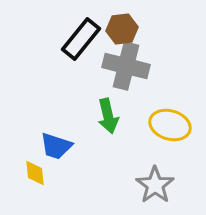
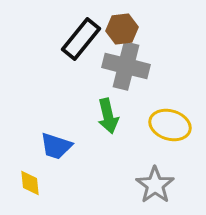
yellow diamond: moved 5 px left, 10 px down
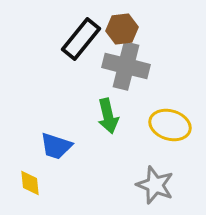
gray star: rotated 15 degrees counterclockwise
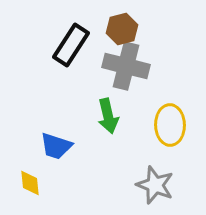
brown hexagon: rotated 8 degrees counterclockwise
black rectangle: moved 10 px left, 6 px down; rotated 6 degrees counterclockwise
yellow ellipse: rotated 72 degrees clockwise
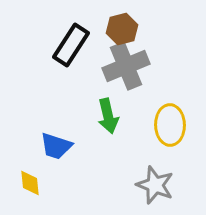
gray cross: rotated 36 degrees counterclockwise
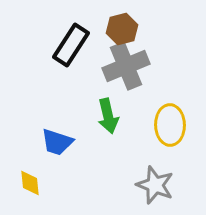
blue trapezoid: moved 1 px right, 4 px up
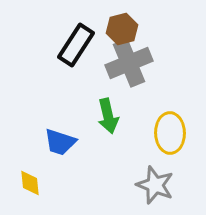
black rectangle: moved 5 px right
gray cross: moved 3 px right, 3 px up
yellow ellipse: moved 8 px down
blue trapezoid: moved 3 px right
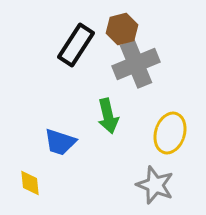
gray cross: moved 7 px right, 1 px down
yellow ellipse: rotated 18 degrees clockwise
